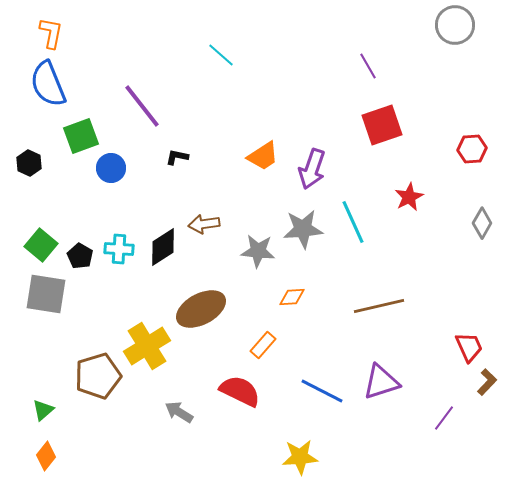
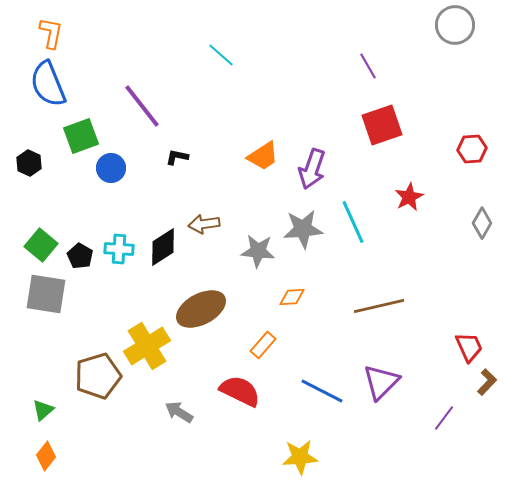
purple triangle at (381, 382): rotated 27 degrees counterclockwise
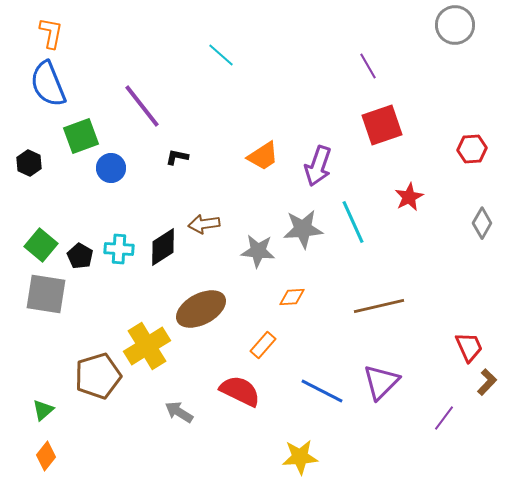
purple arrow at (312, 169): moved 6 px right, 3 px up
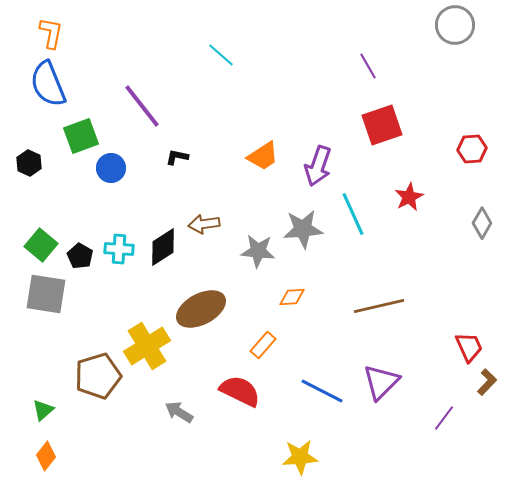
cyan line at (353, 222): moved 8 px up
